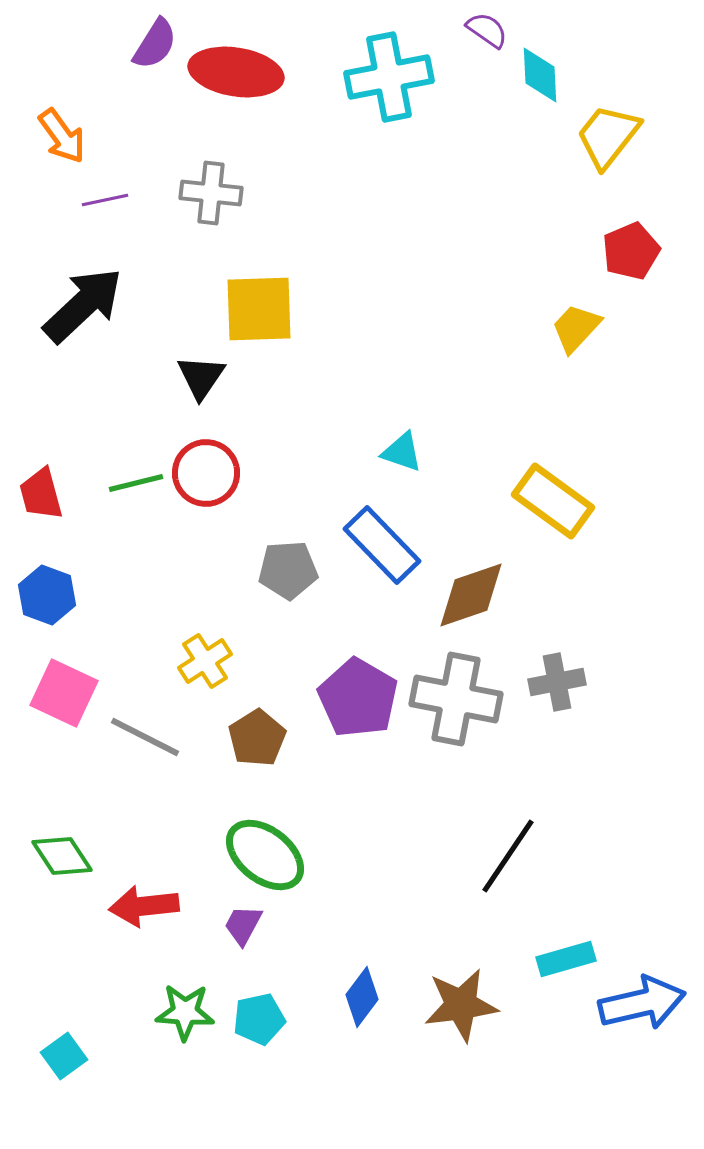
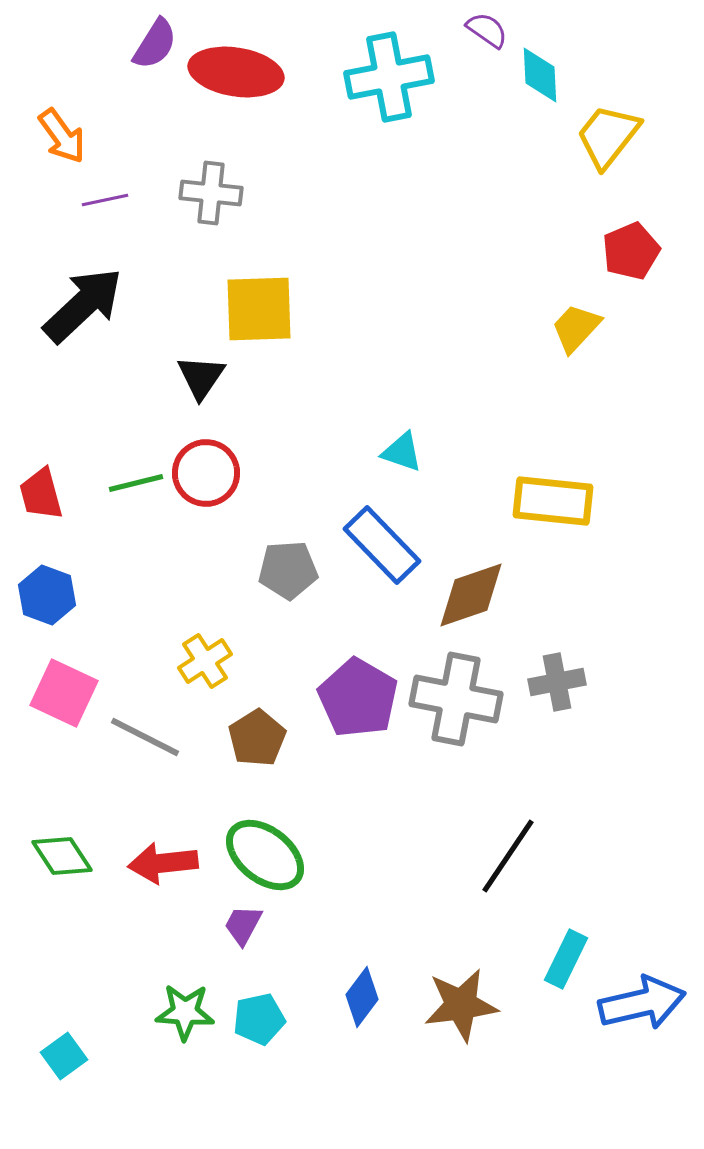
yellow rectangle at (553, 501): rotated 30 degrees counterclockwise
red arrow at (144, 906): moved 19 px right, 43 px up
cyan rectangle at (566, 959): rotated 48 degrees counterclockwise
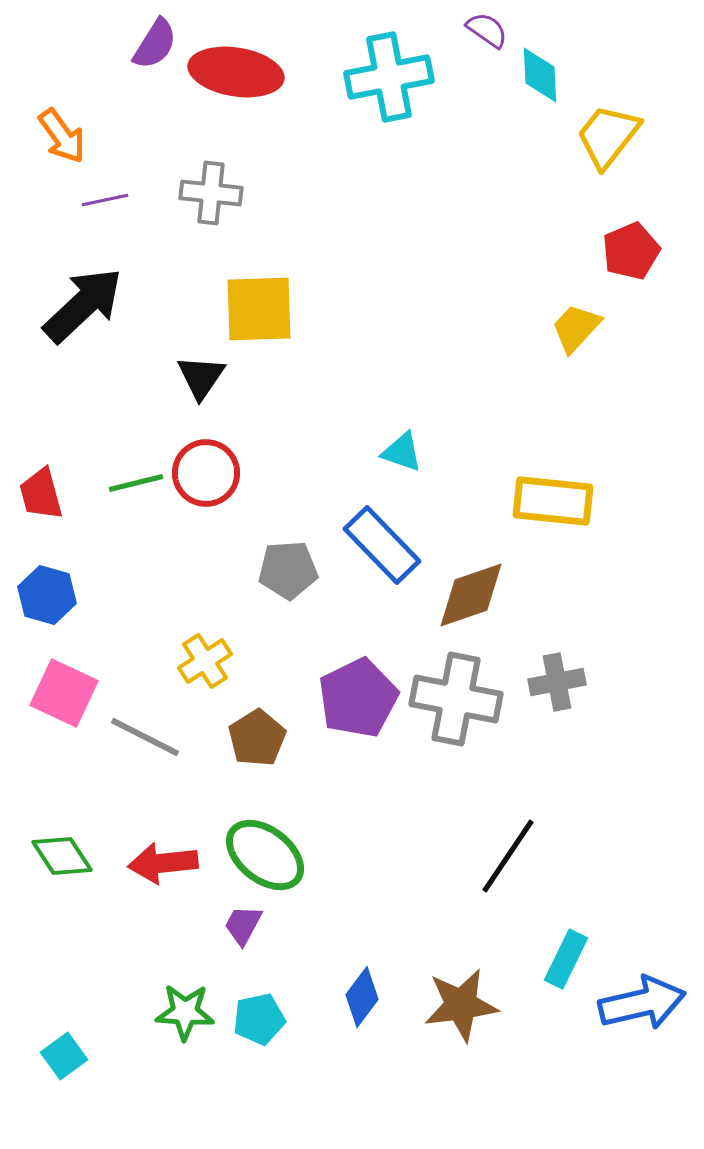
blue hexagon at (47, 595): rotated 4 degrees counterclockwise
purple pentagon at (358, 698): rotated 16 degrees clockwise
